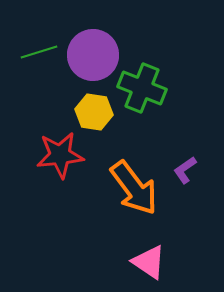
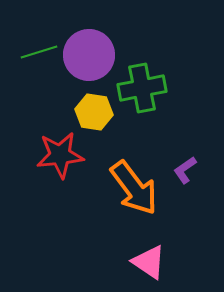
purple circle: moved 4 px left
green cross: rotated 33 degrees counterclockwise
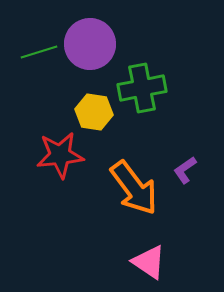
purple circle: moved 1 px right, 11 px up
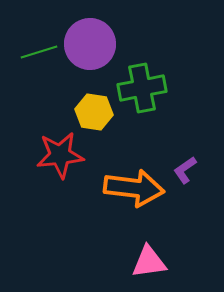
orange arrow: rotated 46 degrees counterclockwise
pink triangle: rotated 42 degrees counterclockwise
